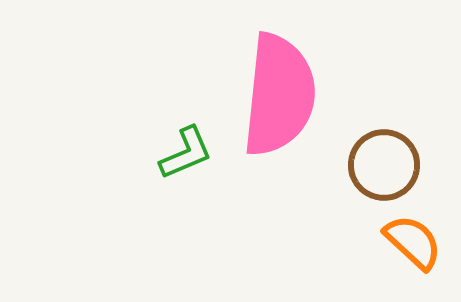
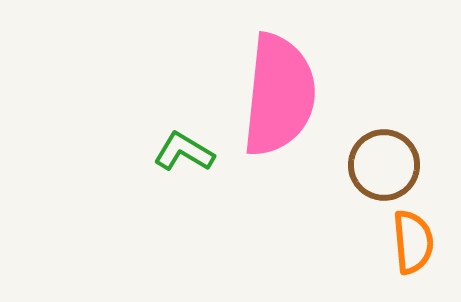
green L-shape: moved 2 px left, 1 px up; rotated 126 degrees counterclockwise
orange semicircle: rotated 42 degrees clockwise
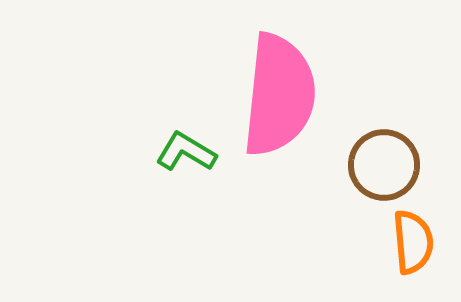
green L-shape: moved 2 px right
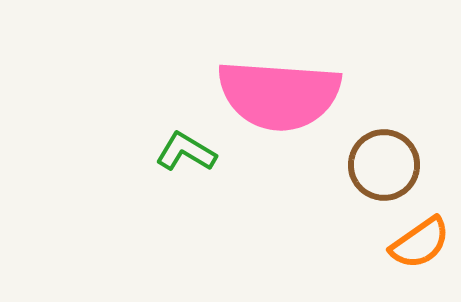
pink semicircle: rotated 88 degrees clockwise
orange semicircle: moved 7 px right, 1 px down; rotated 60 degrees clockwise
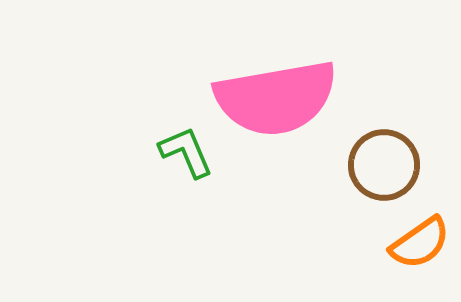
pink semicircle: moved 3 px left, 3 px down; rotated 14 degrees counterclockwise
green L-shape: rotated 36 degrees clockwise
